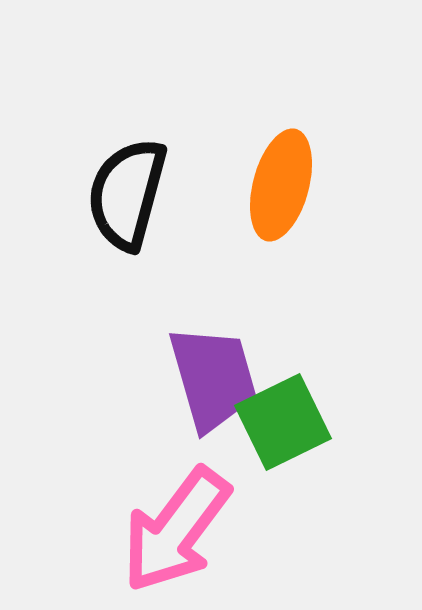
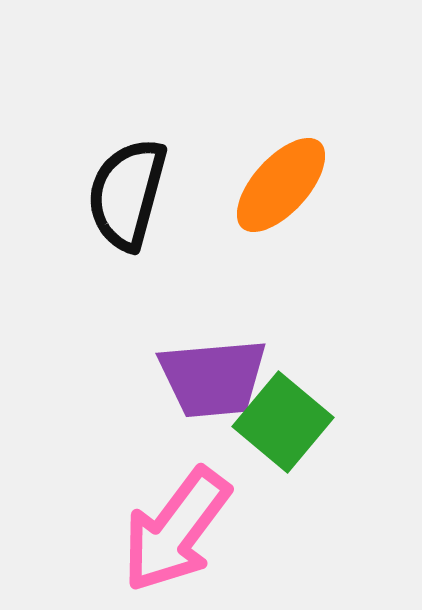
orange ellipse: rotated 27 degrees clockwise
purple trapezoid: rotated 101 degrees clockwise
green square: rotated 24 degrees counterclockwise
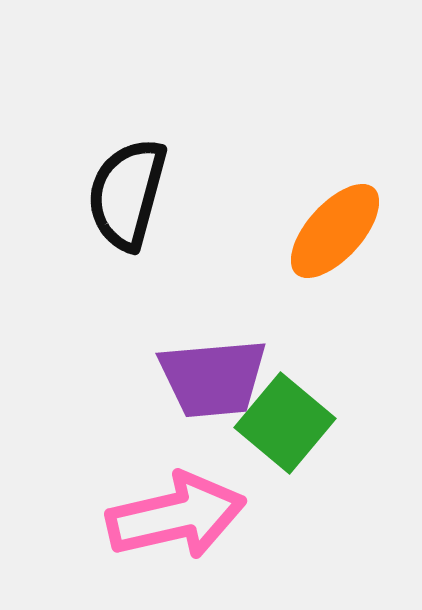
orange ellipse: moved 54 px right, 46 px down
green square: moved 2 px right, 1 px down
pink arrow: moved 14 px up; rotated 140 degrees counterclockwise
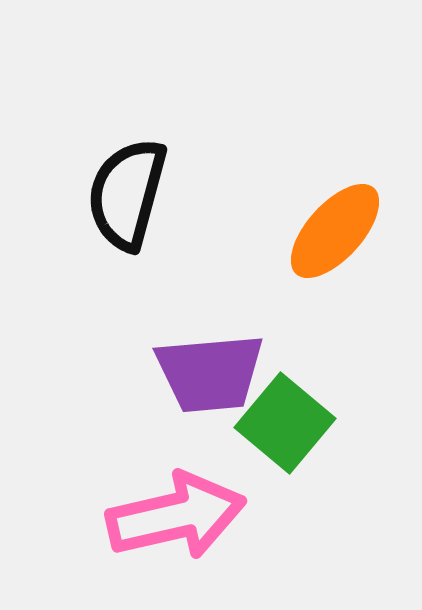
purple trapezoid: moved 3 px left, 5 px up
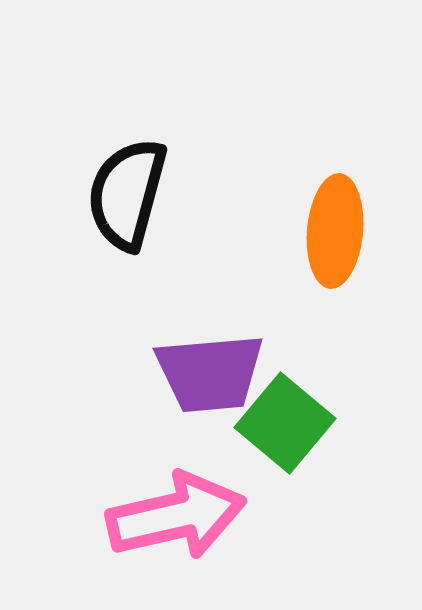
orange ellipse: rotated 37 degrees counterclockwise
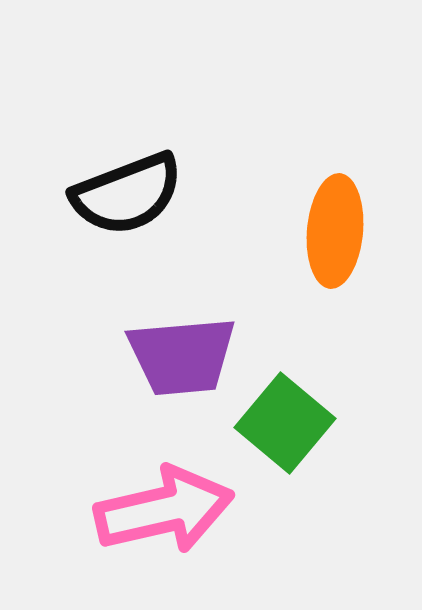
black semicircle: rotated 126 degrees counterclockwise
purple trapezoid: moved 28 px left, 17 px up
pink arrow: moved 12 px left, 6 px up
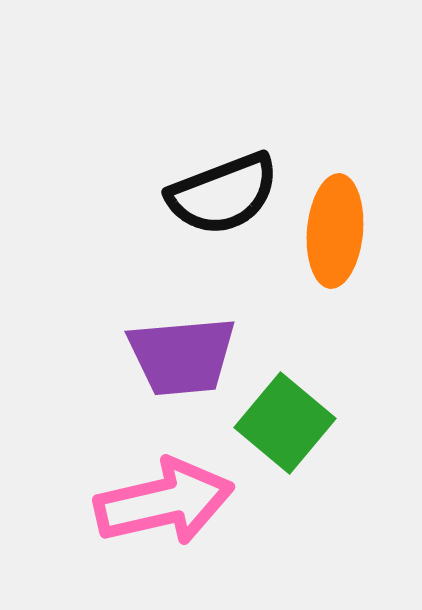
black semicircle: moved 96 px right
pink arrow: moved 8 px up
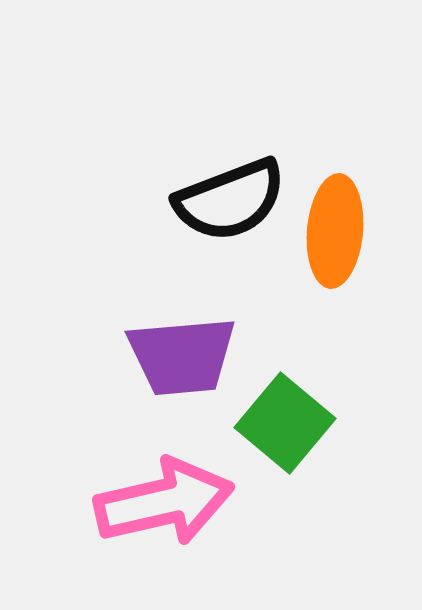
black semicircle: moved 7 px right, 6 px down
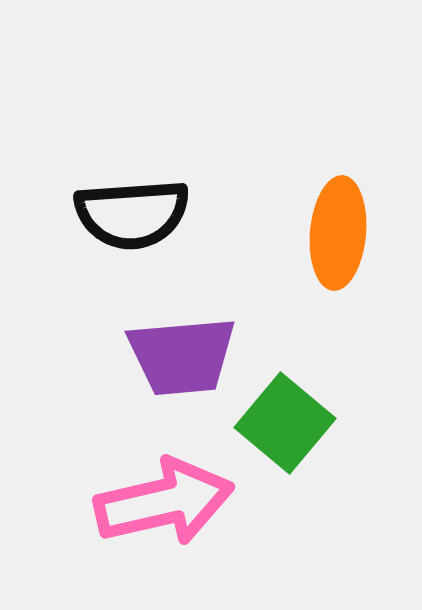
black semicircle: moved 98 px left, 14 px down; rotated 17 degrees clockwise
orange ellipse: moved 3 px right, 2 px down
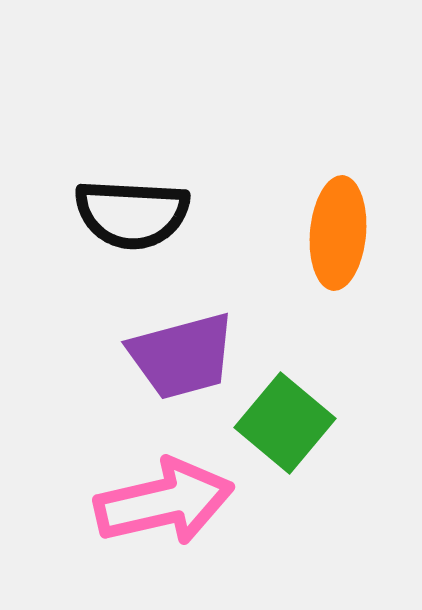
black semicircle: rotated 7 degrees clockwise
purple trapezoid: rotated 10 degrees counterclockwise
